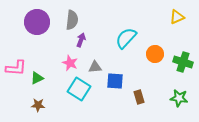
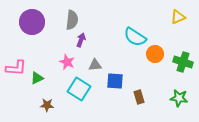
yellow triangle: moved 1 px right
purple circle: moved 5 px left
cyan semicircle: moved 9 px right, 1 px up; rotated 100 degrees counterclockwise
pink star: moved 3 px left, 1 px up
gray triangle: moved 2 px up
brown star: moved 9 px right
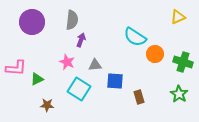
green triangle: moved 1 px down
green star: moved 4 px up; rotated 24 degrees clockwise
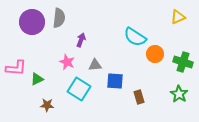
gray semicircle: moved 13 px left, 2 px up
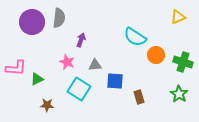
orange circle: moved 1 px right, 1 px down
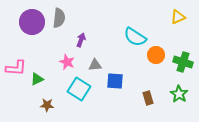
brown rectangle: moved 9 px right, 1 px down
